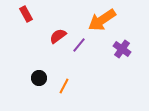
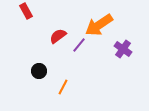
red rectangle: moved 3 px up
orange arrow: moved 3 px left, 5 px down
purple cross: moved 1 px right
black circle: moved 7 px up
orange line: moved 1 px left, 1 px down
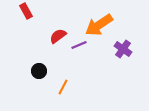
purple line: rotated 28 degrees clockwise
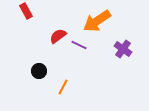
orange arrow: moved 2 px left, 4 px up
purple line: rotated 49 degrees clockwise
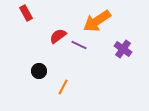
red rectangle: moved 2 px down
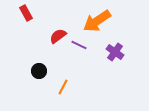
purple cross: moved 8 px left, 3 px down
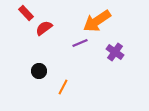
red rectangle: rotated 14 degrees counterclockwise
red semicircle: moved 14 px left, 8 px up
purple line: moved 1 px right, 2 px up; rotated 49 degrees counterclockwise
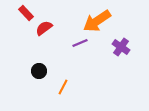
purple cross: moved 6 px right, 5 px up
